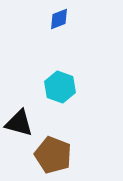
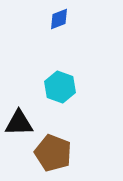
black triangle: rotated 16 degrees counterclockwise
brown pentagon: moved 2 px up
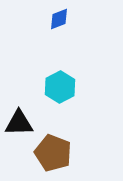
cyan hexagon: rotated 12 degrees clockwise
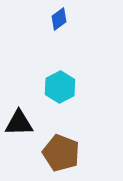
blue diamond: rotated 15 degrees counterclockwise
brown pentagon: moved 8 px right
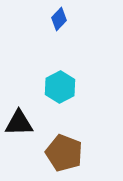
blue diamond: rotated 10 degrees counterclockwise
brown pentagon: moved 3 px right
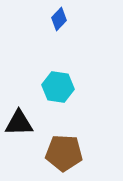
cyan hexagon: moved 2 px left; rotated 24 degrees counterclockwise
brown pentagon: rotated 18 degrees counterclockwise
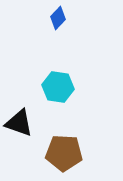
blue diamond: moved 1 px left, 1 px up
black triangle: rotated 20 degrees clockwise
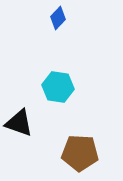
brown pentagon: moved 16 px right
